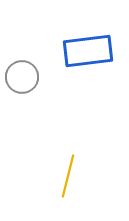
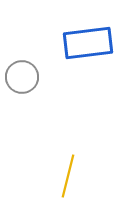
blue rectangle: moved 8 px up
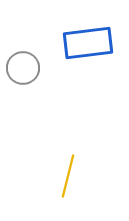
gray circle: moved 1 px right, 9 px up
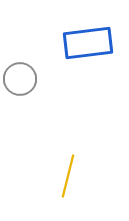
gray circle: moved 3 px left, 11 px down
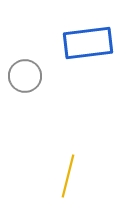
gray circle: moved 5 px right, 3 px up
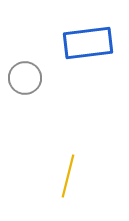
gray circle: moved 2 px down
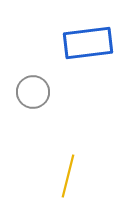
gray circle: moved 8 px right, 14 px down
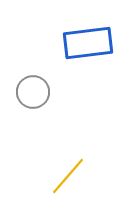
yellow line: rotated 27 degrees clockwise
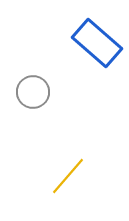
blue rectangle: moved 9 px right; rotated 48 degrees clockwise
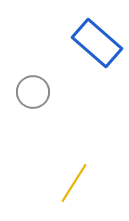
yellow line: moved 6 px right, 7 px down; rotated 9 degrees counterclockwise
